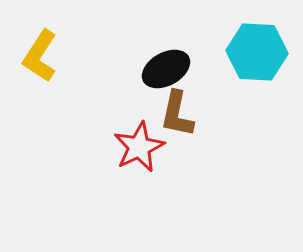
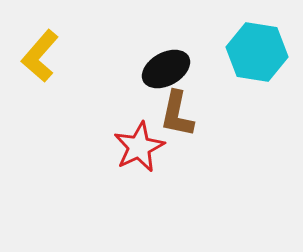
cyan hexagon: rotated 6 degrees clockwise
yellow L-shape: rotated 8 degrees clockwise
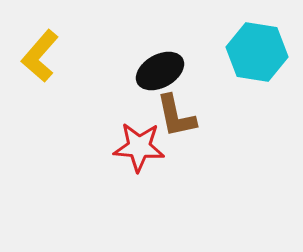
black ellipse: moved 6 px left, 2 px down
brown L-shape: moved 1 px left, 2 px down; rotated 24 degrees counterclockwise
red star: rotated 30 degrees clockwise
